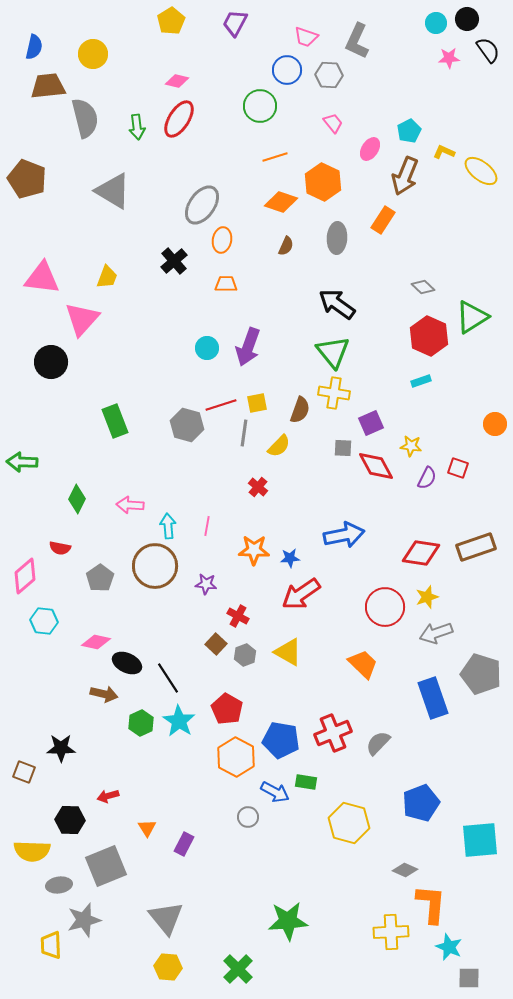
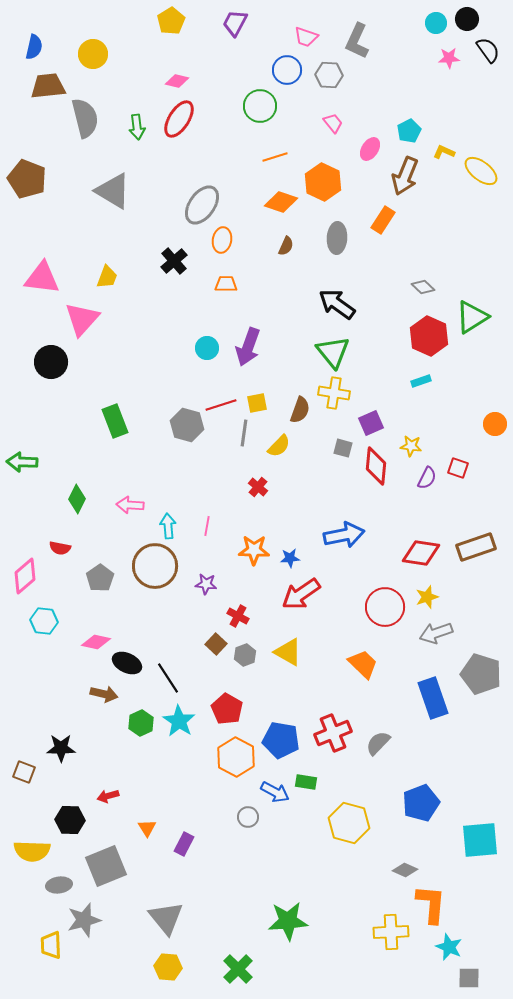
gray square at (343, 448): rotated 12 degrees clockwise
red diamond at (376, 466): rotated 33 degrees clockwise
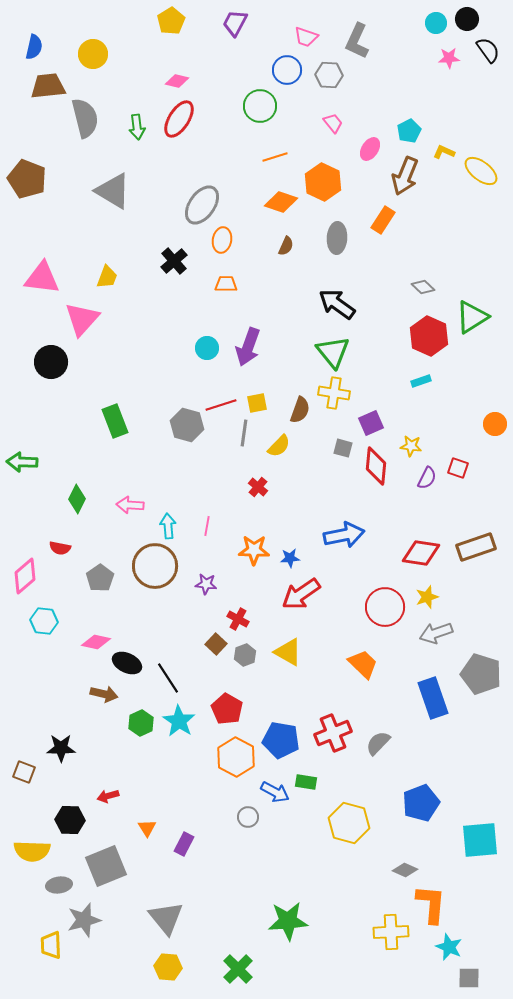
red cross at (238, 616): moved 3 px down
